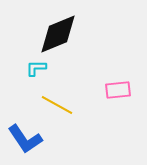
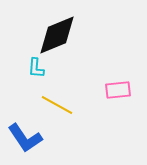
black diamond: moved 1 px left, 1 px down
cyan L-shape: rotated 85 degrees counterclockwise
blue L-shape: moved 1 px up
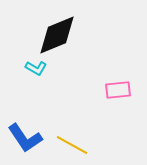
cyan L-shape: rotated 65 degrees counterclockwise
yellow line: moved 15 px right, 40 px down
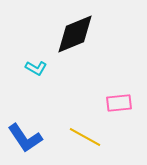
black diamond: moved 18 px right, 1 px up
pink rectangle: moved 1 px right, 13 px down
yellow line: moved 13 px right, 8 px up
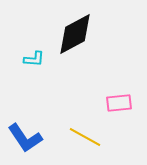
black diamond: rotated 6 degrees counterclockwise
cyan L-shape: moved 2 px left, 9 px up; rotated 25 degrees counterclockwise
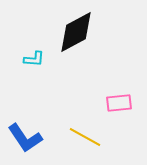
black diamond: moved 1 px right, 2 px up
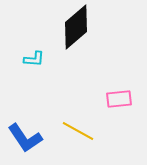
black diamond: moved 5 px up; rotated 12 degrees counterclockwise
pink rectangle: moved 4 px up
yellow line: moved 7 px left, 6 px up
